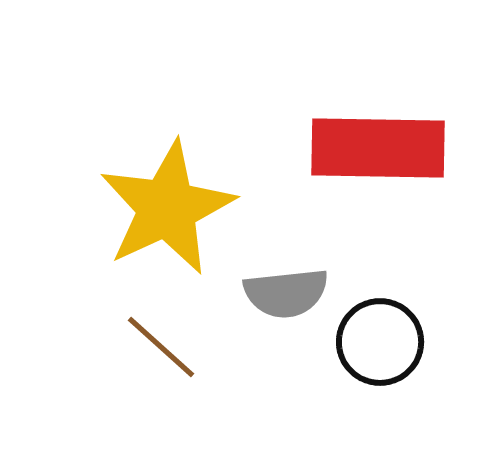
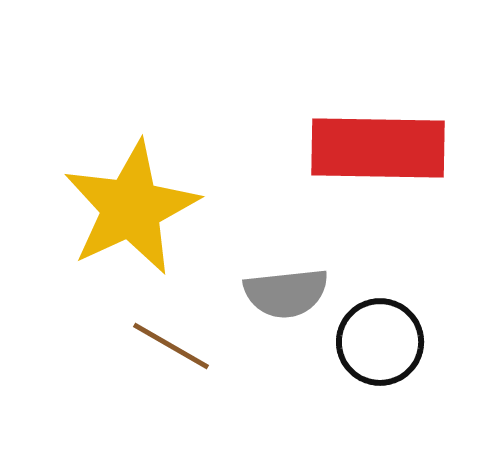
yellow star: moved 36 px left
brown line: moved 10 px right, 1 px up; rotated 12 degrees counterclockwise
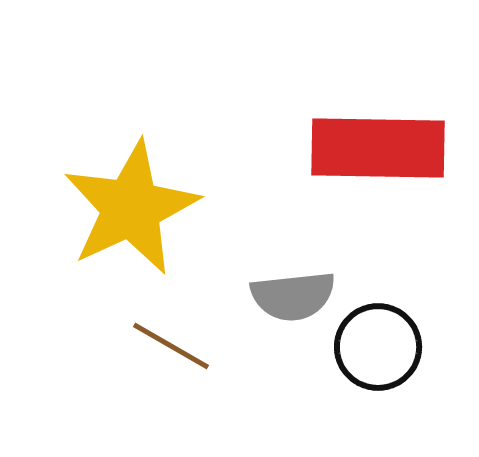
gray semicircle: moved 7 px right, 3 px down
black circle: moved 2 px left, 5 px down
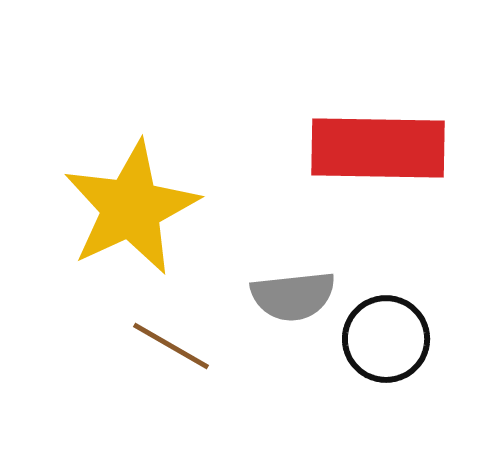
black circle: moved 8 px right, 8 px up
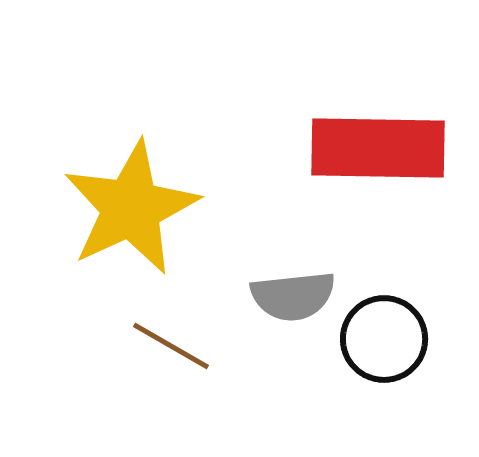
black circle: moved 2 px left
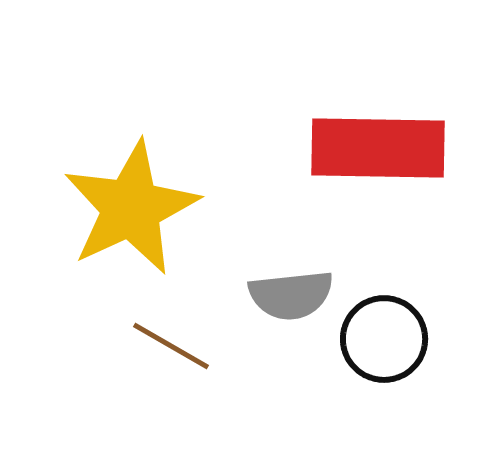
gray semicircle: moved 2 px left, 1 px up
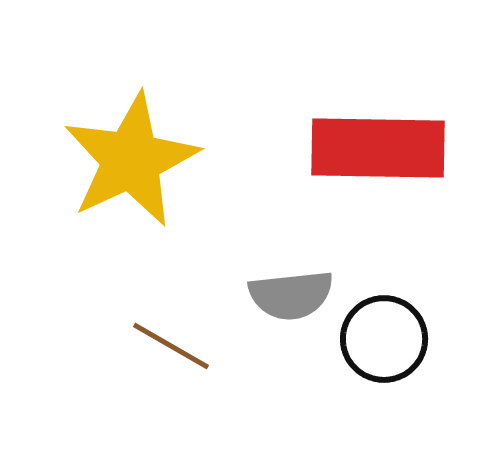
yellow star: moved 48 px up
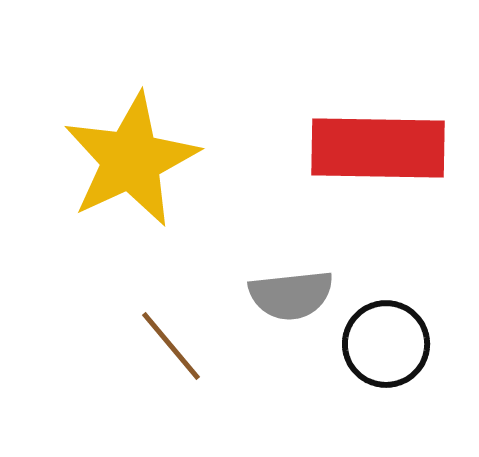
black circle: moved 2 px right, 5 px down
brown line: rotated 20 degrees clockwise
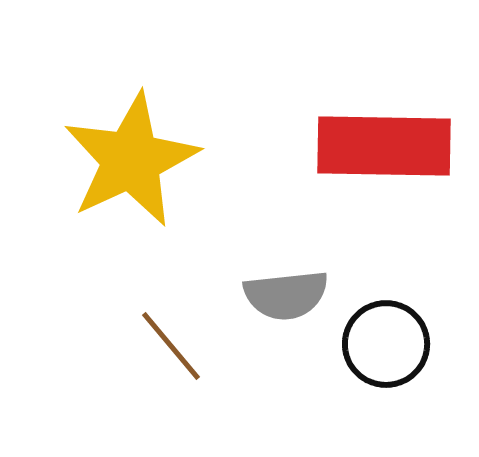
red rectangle: moved 6 px right, 2 px up
gray semicircle: moved 5 px left
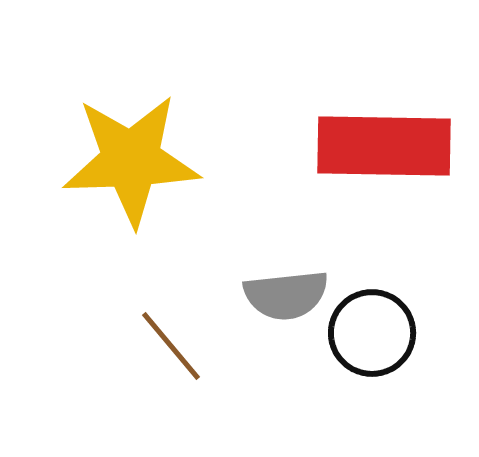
yellow star: rotated 23 degrees clockwise
black circle: moved 14 px left, 11 px up
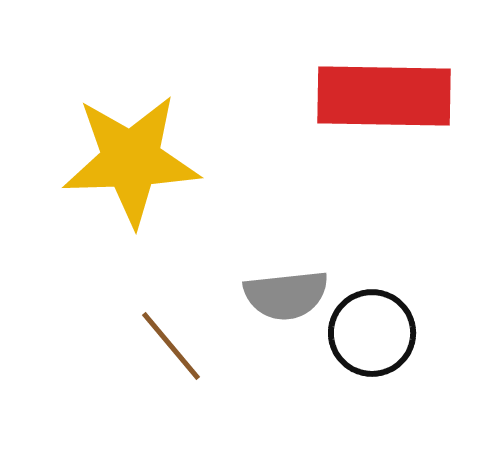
red rectangle: moved 50 px up
